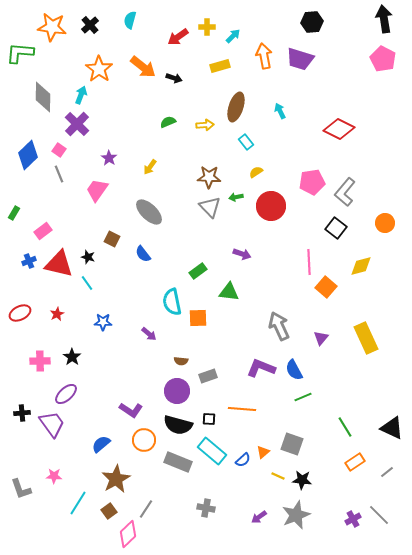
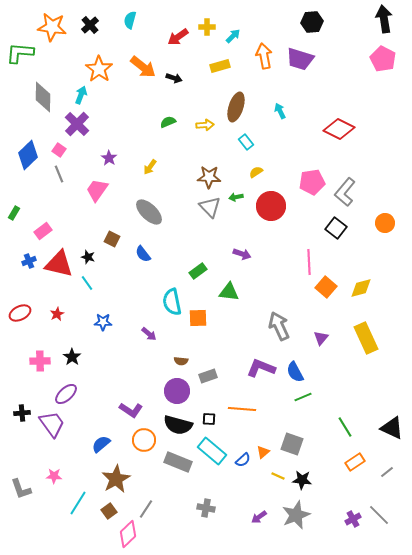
yellow diamond at (361, 266): moved 22 px down
blue semicircle at (294, 370): moved 1 px right, 2 px down
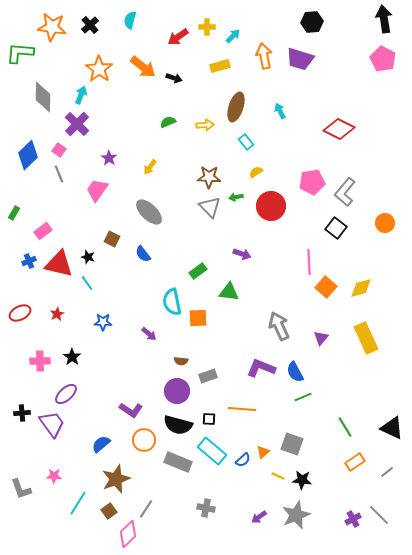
brown star at (116, 479): rotated 8 degrees clockwise
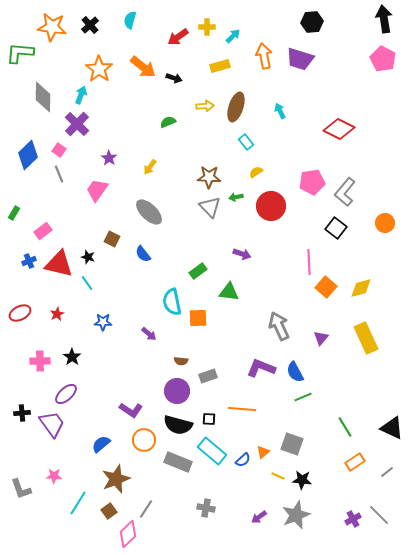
yellow arrow at (205, 125): moved 19 px up
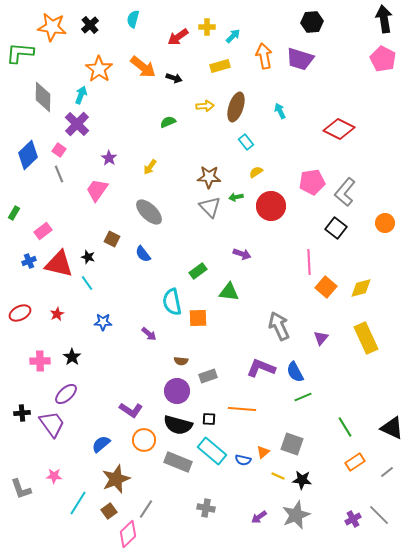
cyan semicircle at (130, 20): moved 3 px right, 1 px up
blue semicircle at (243, 460): rotated 56 degrees clockwise
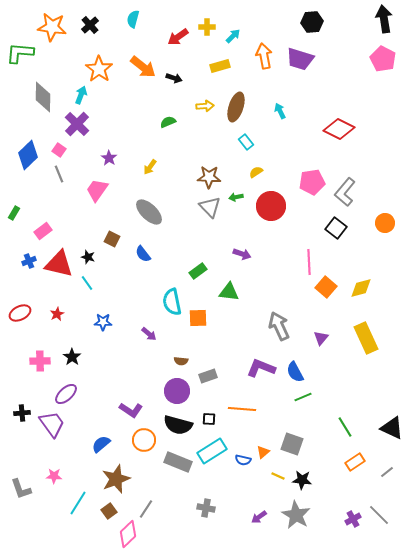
cyan rectangle at (212, 451): rotated 72 degrees counterclockwise
gray star at (296, 515): rotated 20 degrees counterclockwise
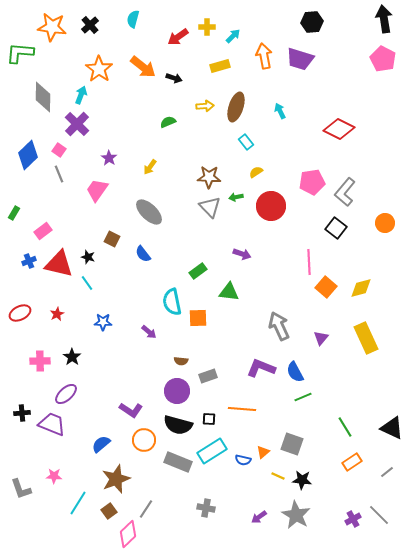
purple arrow at (149, 334): moved 2 px up
purple trapezoid at (52, 424): rotated 32 degrees counterclockwise
orange rectangle at (355, 462): moved 3 px left
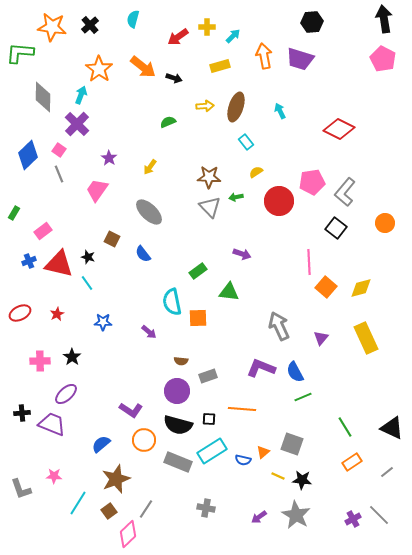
red circle at (271, 206): moved 8 px right, 5 px up
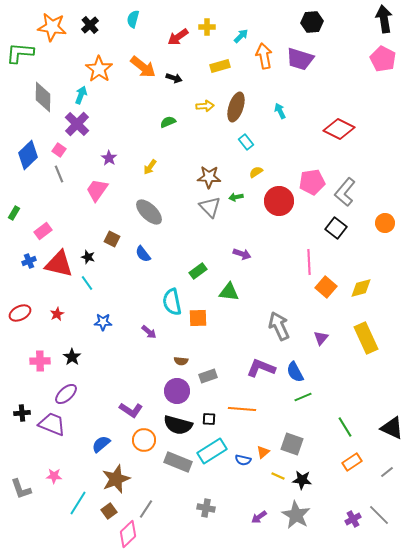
cyan arrow at (233, 36): moved 8 px right
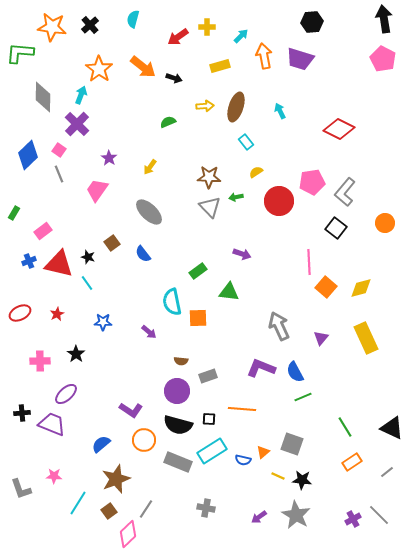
brown square at (112, 239): moved 4 px down; rotated 28 degrees clockwise
black star at (72, 357): moved 4 px right, 3 px up
